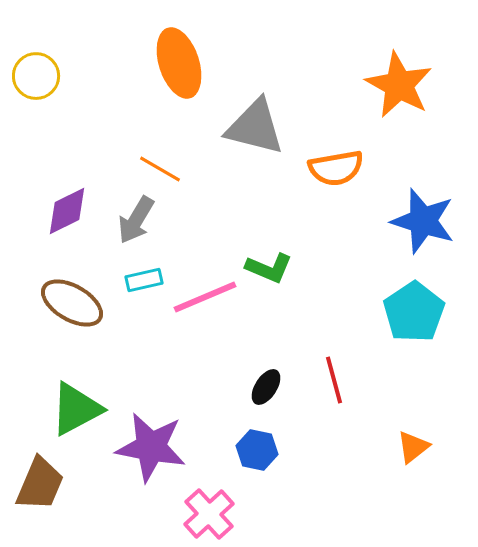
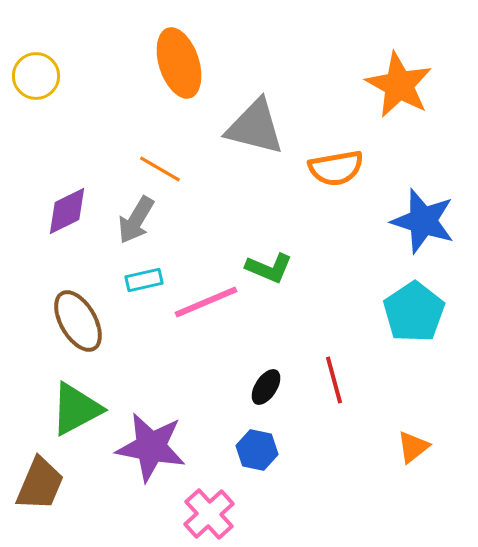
pink line: moved 1 px right, 5 px down
brown ellipse: moved 6 px right, 18 px down; rotated 30 degrees clockwise
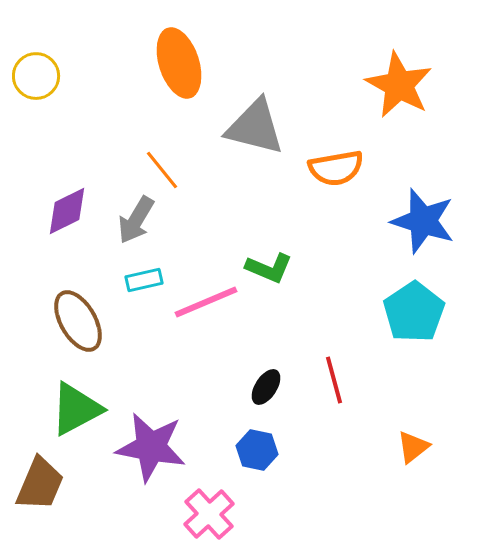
orange line: moved 2 px right, 1 px down; rotated 21 degrees clockwise
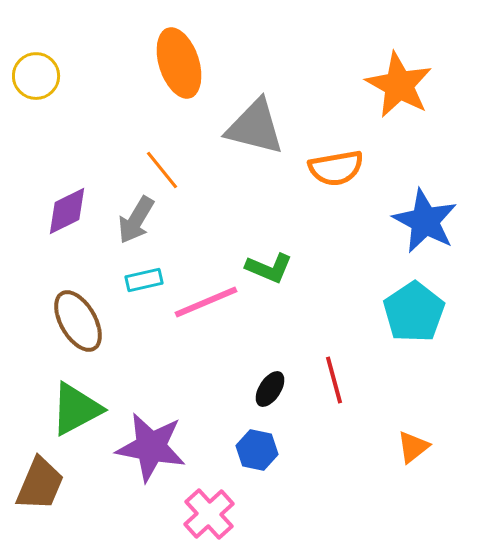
blue star: moved 2 px right; rotated 10 degrees clockwise
black ellipse: moved 4 px right, 2 px down
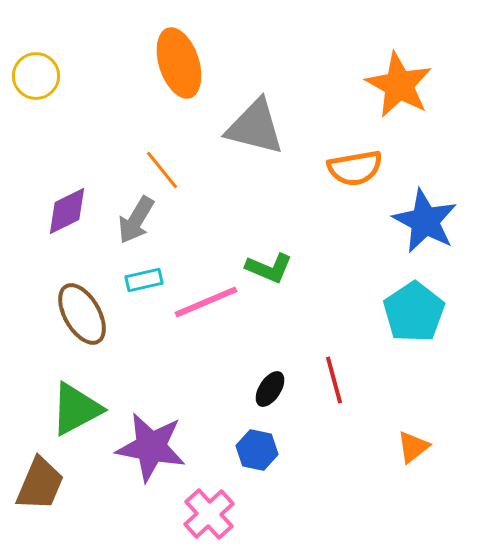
orange semicircle: moved 19 px right
brown ellipse: moved 4 px right, 7 px up
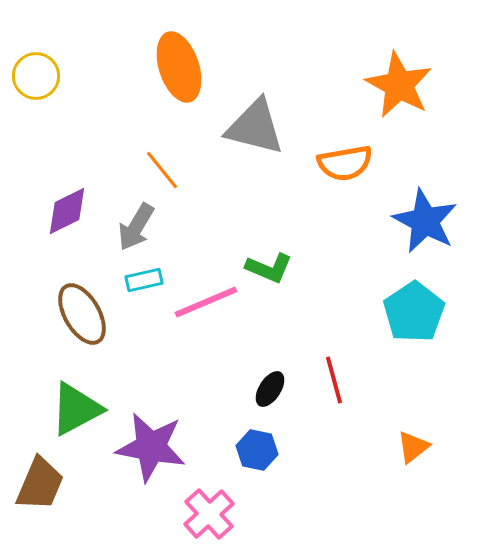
orange ellipse: moved 4 px down
orange semicircle: moved 10 px left, 5 px up
gray arrow: moved 7 px down
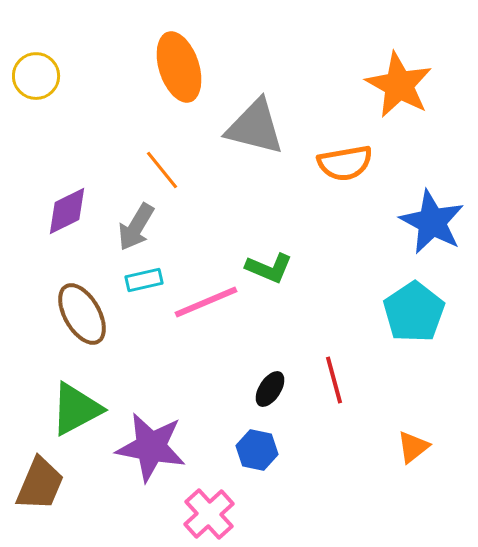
blue star: moved 7 px right, 1 px down
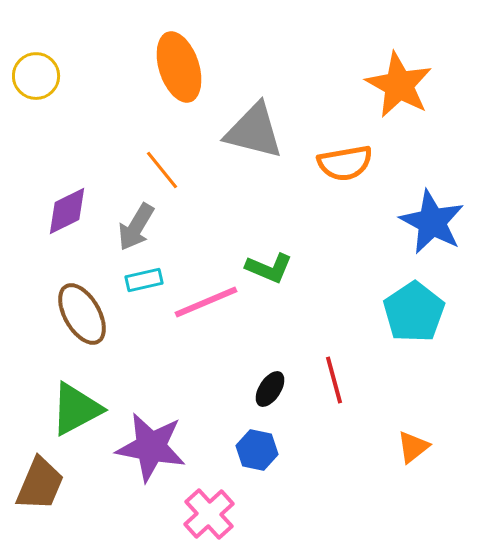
gray triangle: moved 1 px left, 4 px down
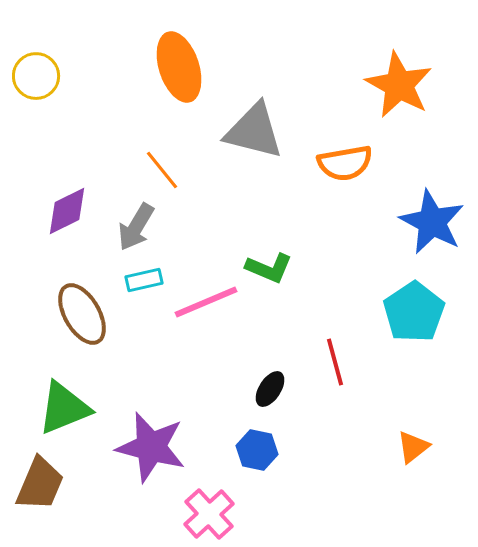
red line: moved 1 px right, 18 px up
green triangle: moved 12 px left, 1 px up; rotated 6 degrees clockwise
purple star: rotated 4 degrees clockwise
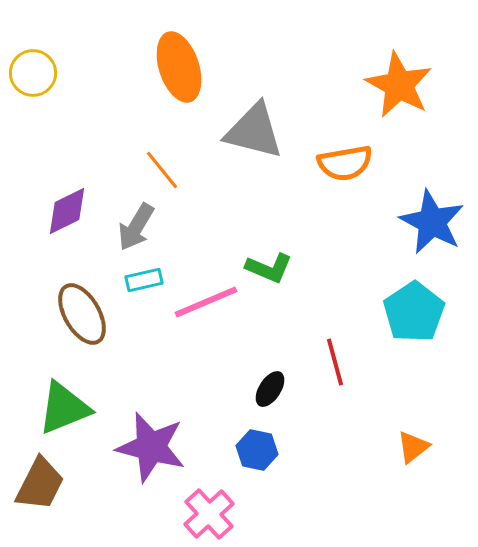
yellow circle: moved 3 px left, 3 px up
brown trapezoid: rotated 4 degrees clockwise
